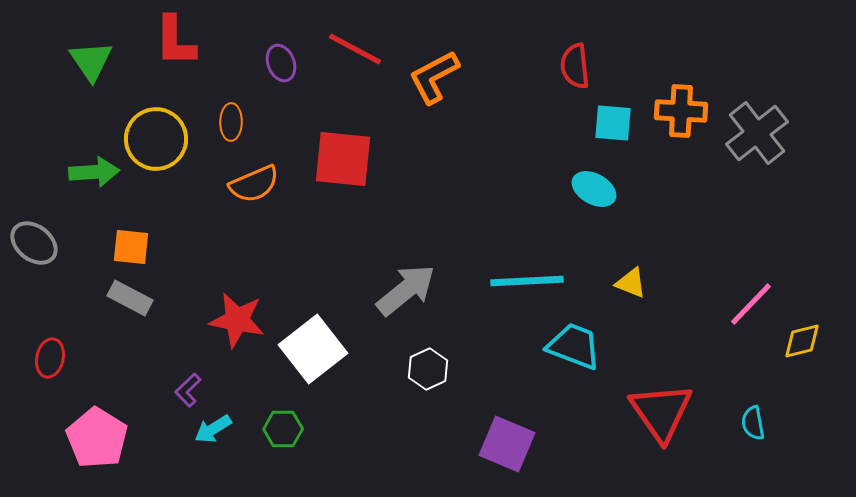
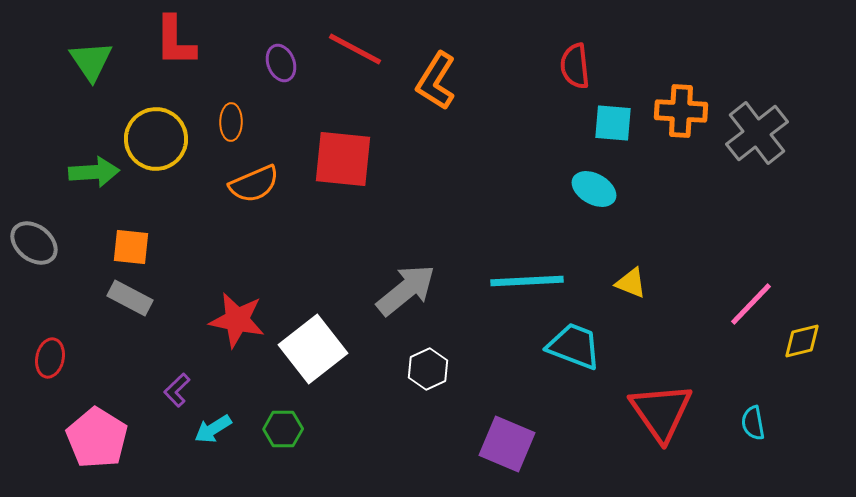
orange L-shape: moved 2 px right, 4 px down; rotated 30 degrees counterclockwise
purple L-shape: moved 11 px left
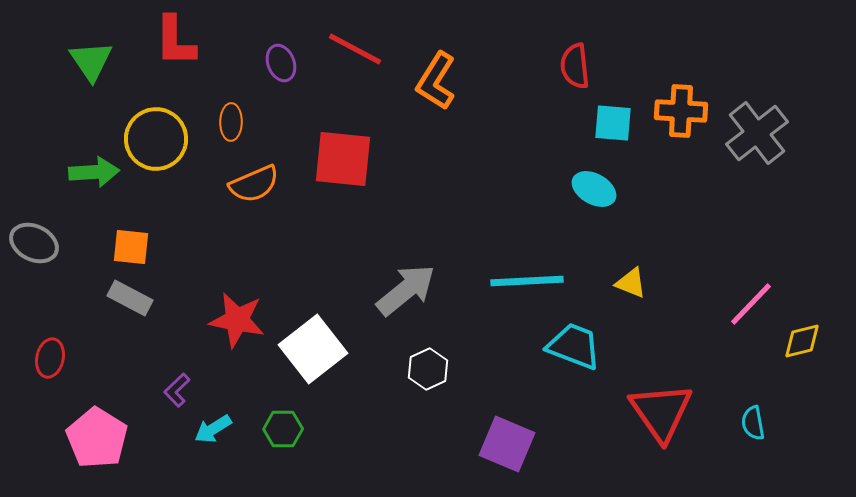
gray ellipse: rotated 12 degrees counterclockwise
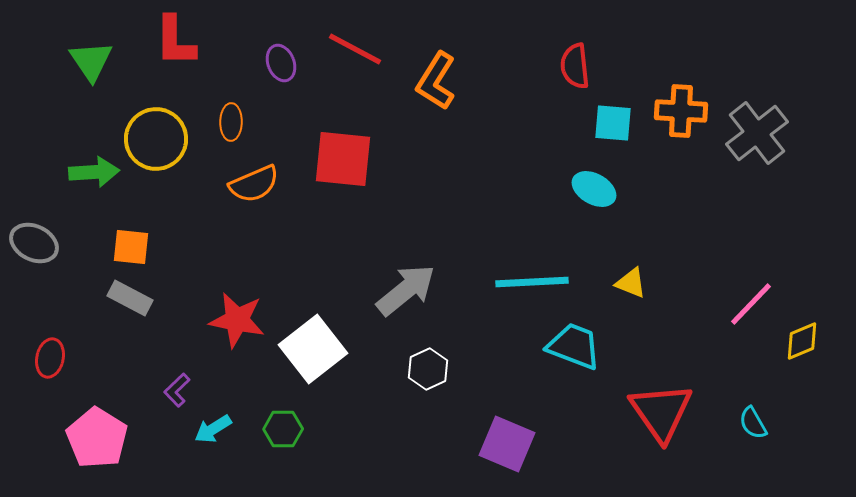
cyan line: moved 5 px right, 1 px down
yellow diamond: rotated 9 degrees counterclockwise
cyan semicircle: rotated 20 degrees counterclockwise
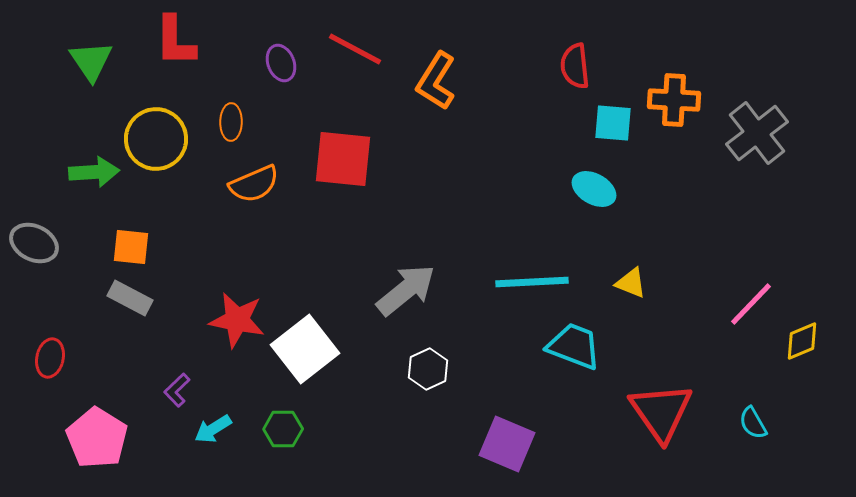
orange cross: moved 7 px left, 11 px up
white square: moved 8 px left
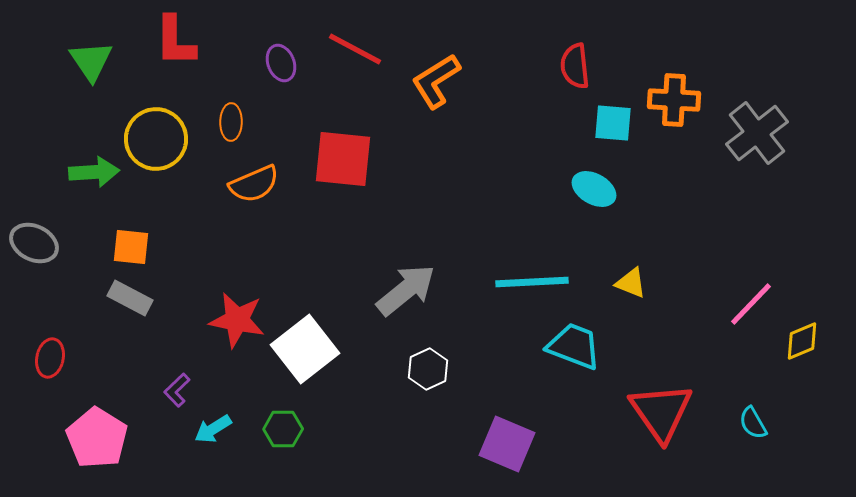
orange L-shape: rotated 26 degrees clockwise
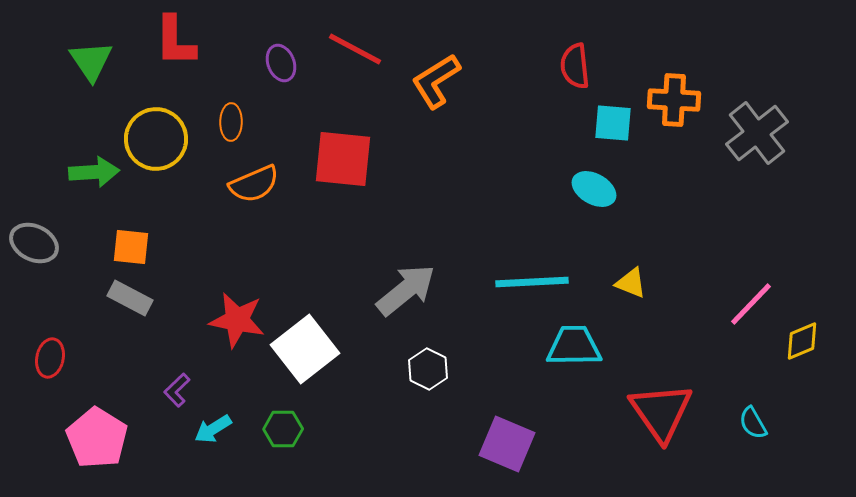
cyan trapezoid: rotated 22 degrees counterclockwise
white hexagon: rotated 9 degrees counterclockwise
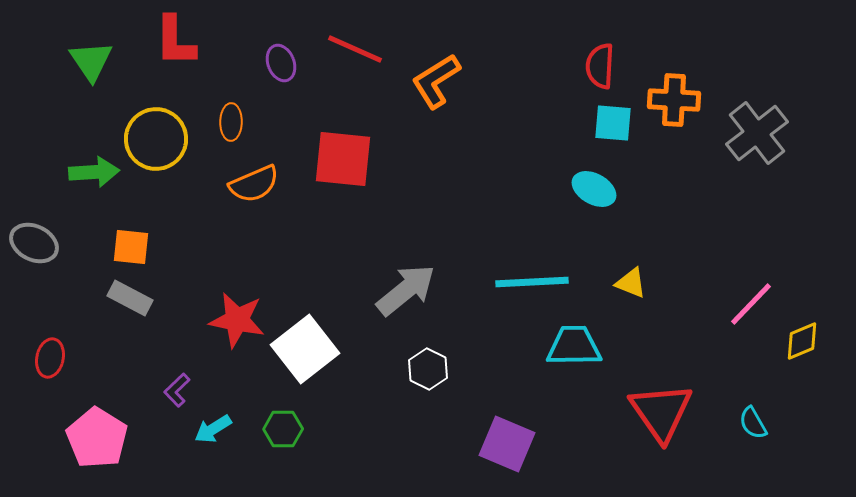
red line: rotated 4 degrees counterclockwise
red semicircle: moved 25 px right; rotated 9 degrees clockwise
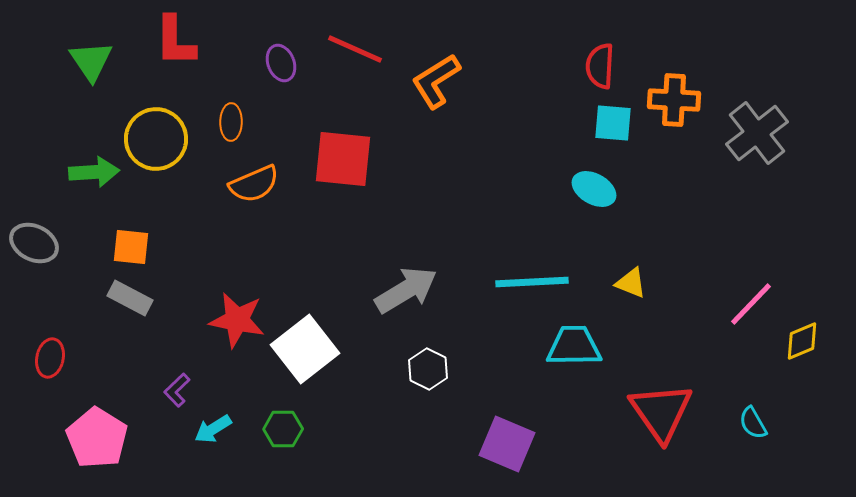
gray arrow: rotated 8 degrees clockwise
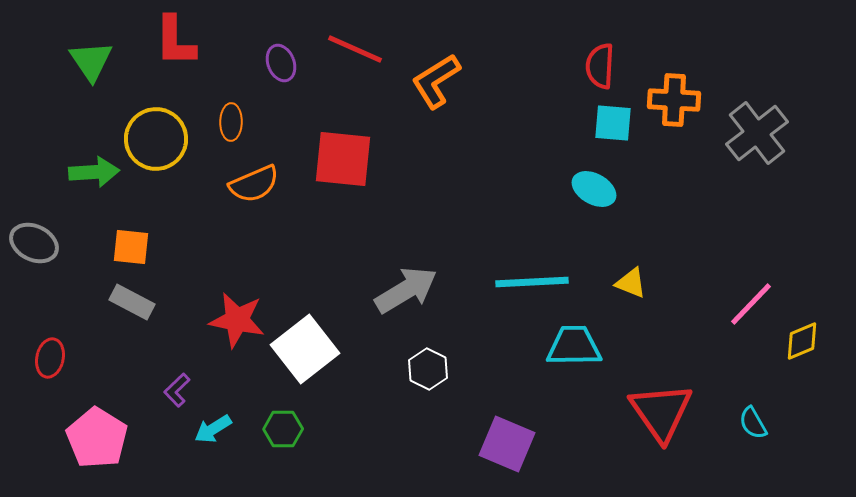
gray rectangle: moved 2 px right, 4 px down
